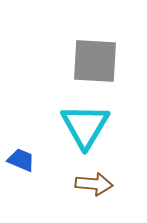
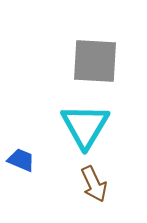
brown arrow: rotated 60 degrees clockwise
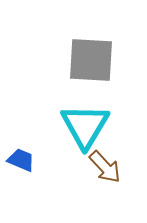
gray square: moved 4 px left, 1 px up
brown arrow: moved 11 px right, 17 px up; rotated 18 degrees counterclockwise
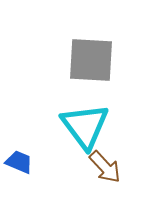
cyan triangle: rotated 8 degrees counterclockwise
blue trapezoid: moved 2 px left, 2 px down
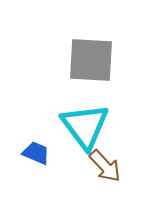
blue trapezoid: moved 17 px right, 9 px up
brown arrow: moved 1 px up
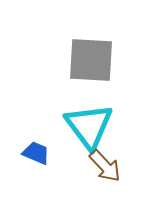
cyan triangle: moved 4 px right
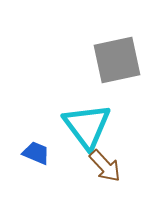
gray square: moved 26 px right; rotated 15 degrees counterclockwise
cyan triangle: moved 2 px left
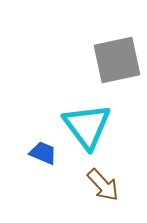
blue trapezoid: moved 7 px right
brown arrow: moved 2 px left, 19 px down
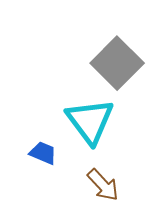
gray square: moved 3 px down; rotated 33 degrees counterclockwise
cyan triangle: moved 3 px right, 5 px up
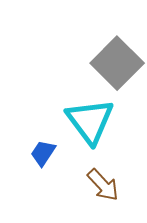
blue trapezoid: rotated 80 degrees counterclockwise
